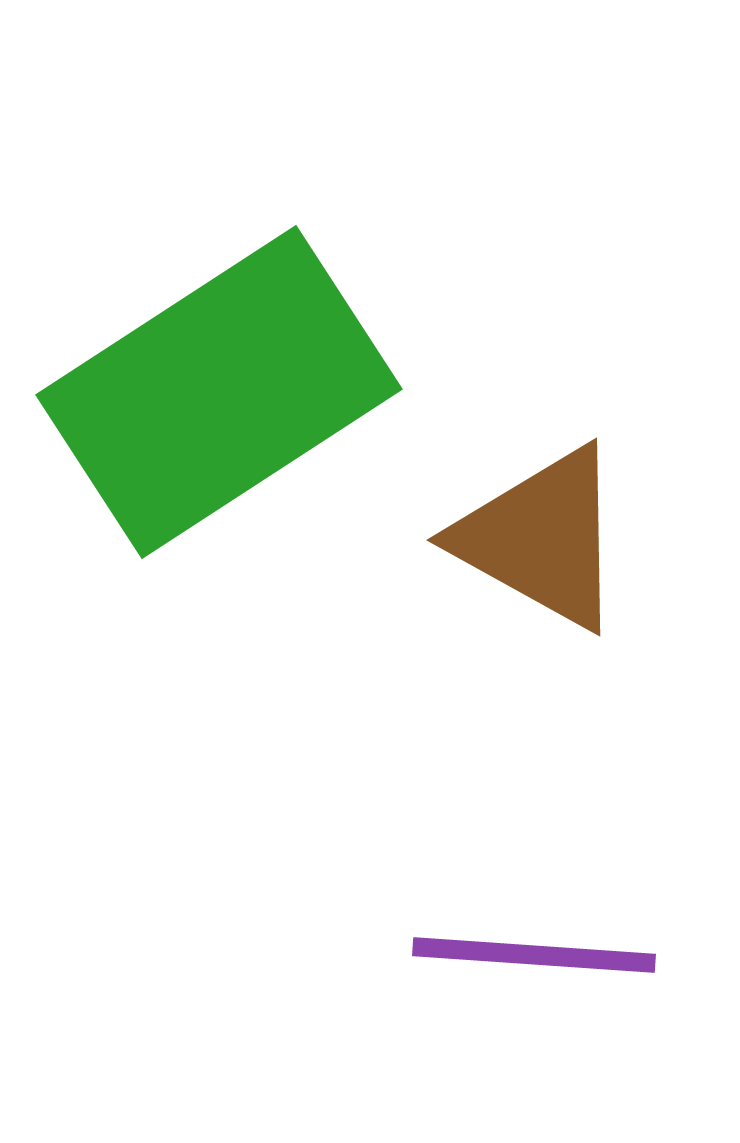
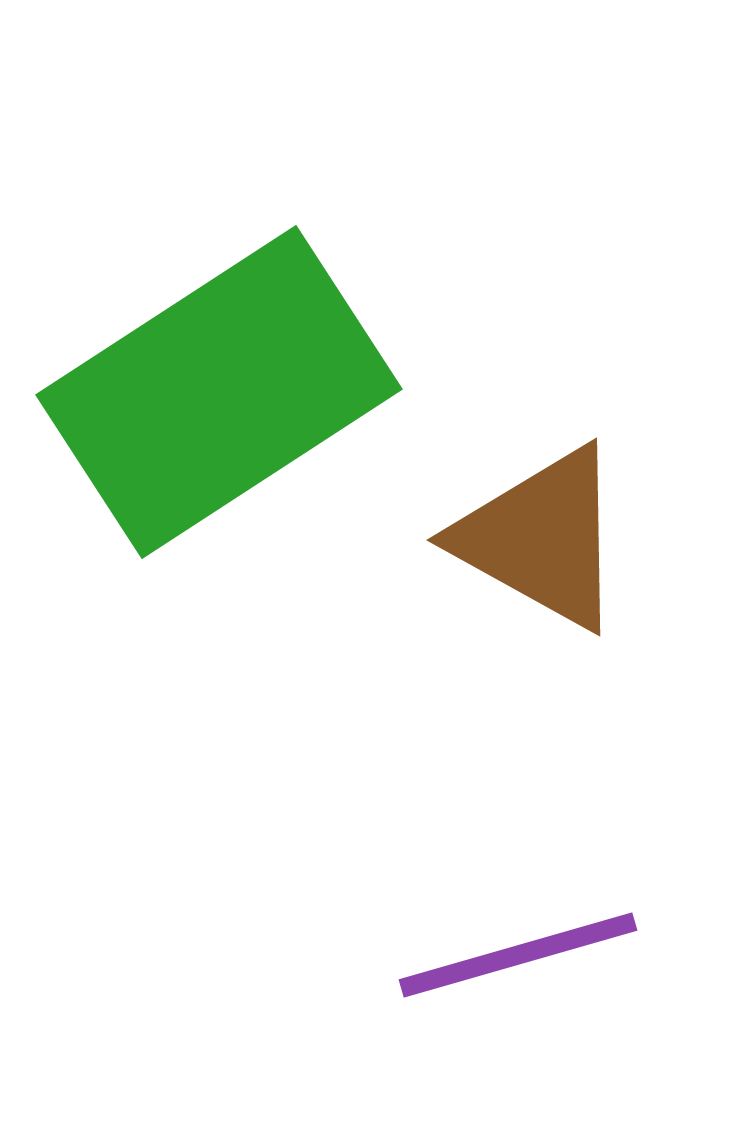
purple line: moved 16 px left; rotated 20 degrees counterclockwise
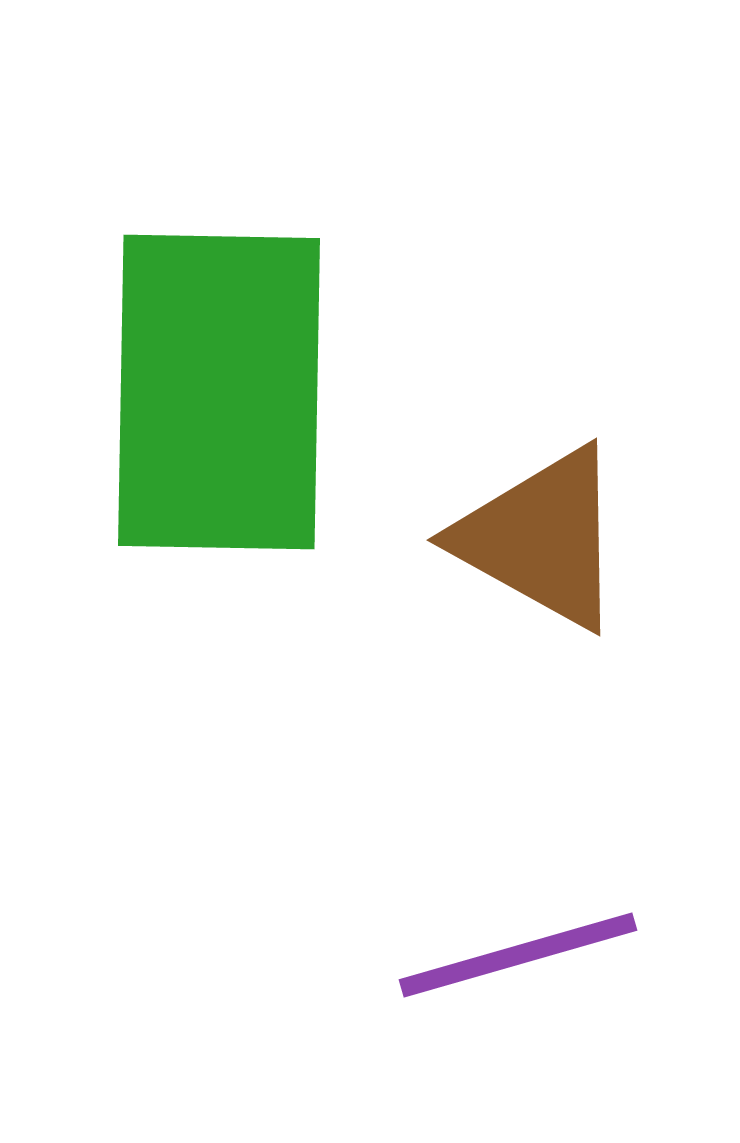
green rectangle: rotated 56 degrees counterclockwise
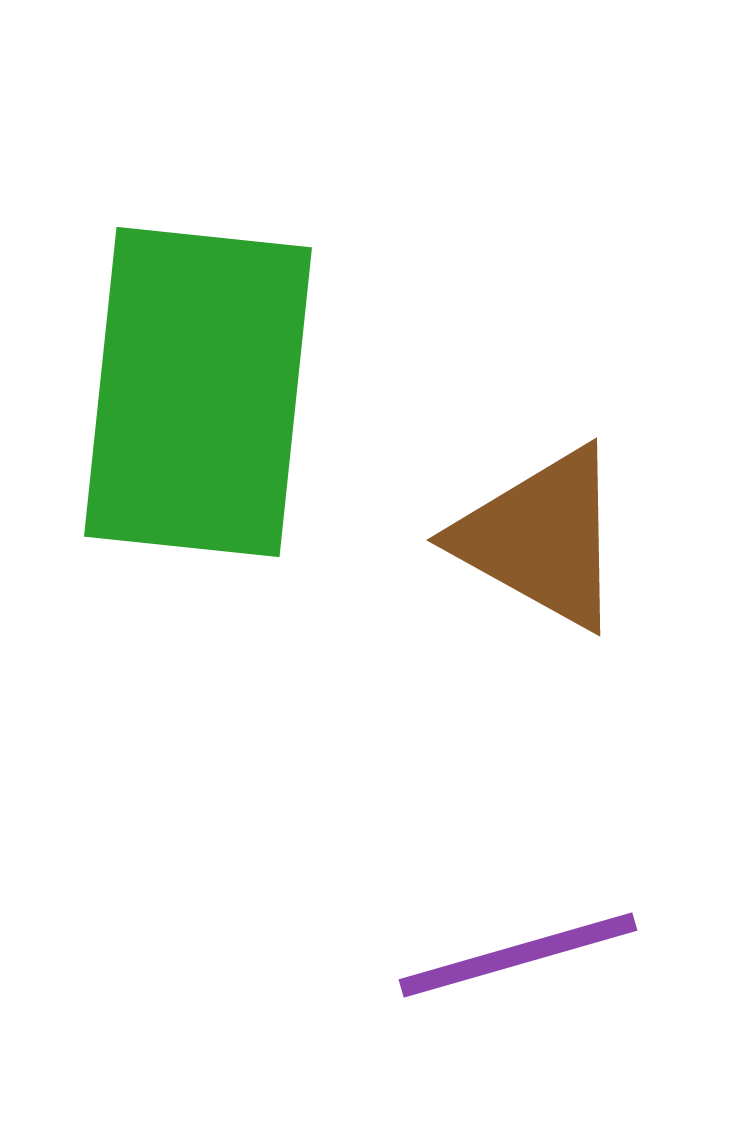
green rectangle: moved 21 px left; rotated 5 degrees clockwise
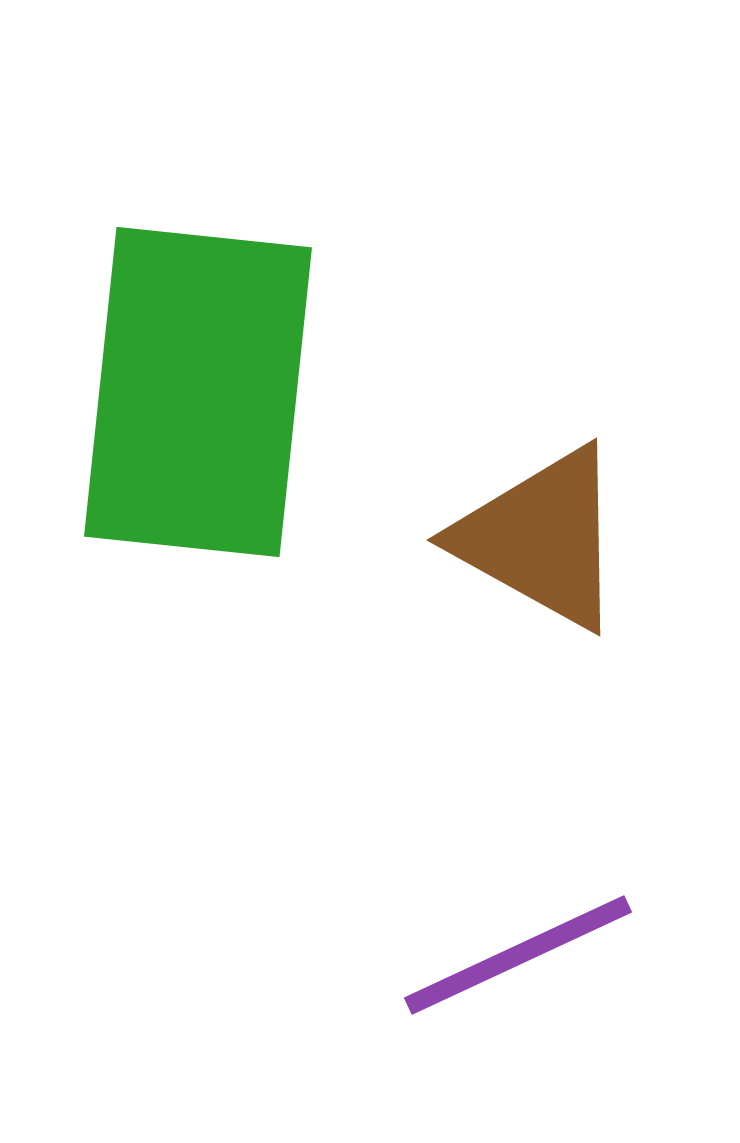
purple line: rotated 9 degrees counterclockwise
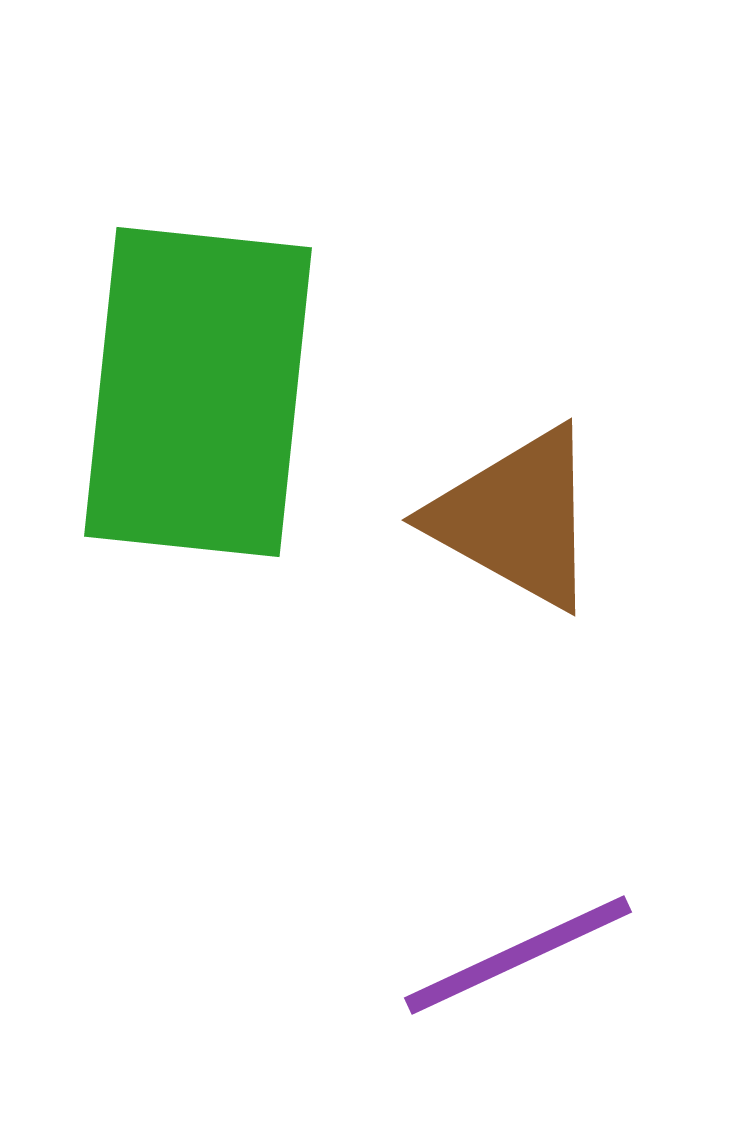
brown triangle: moved 25 px left, 20 px up
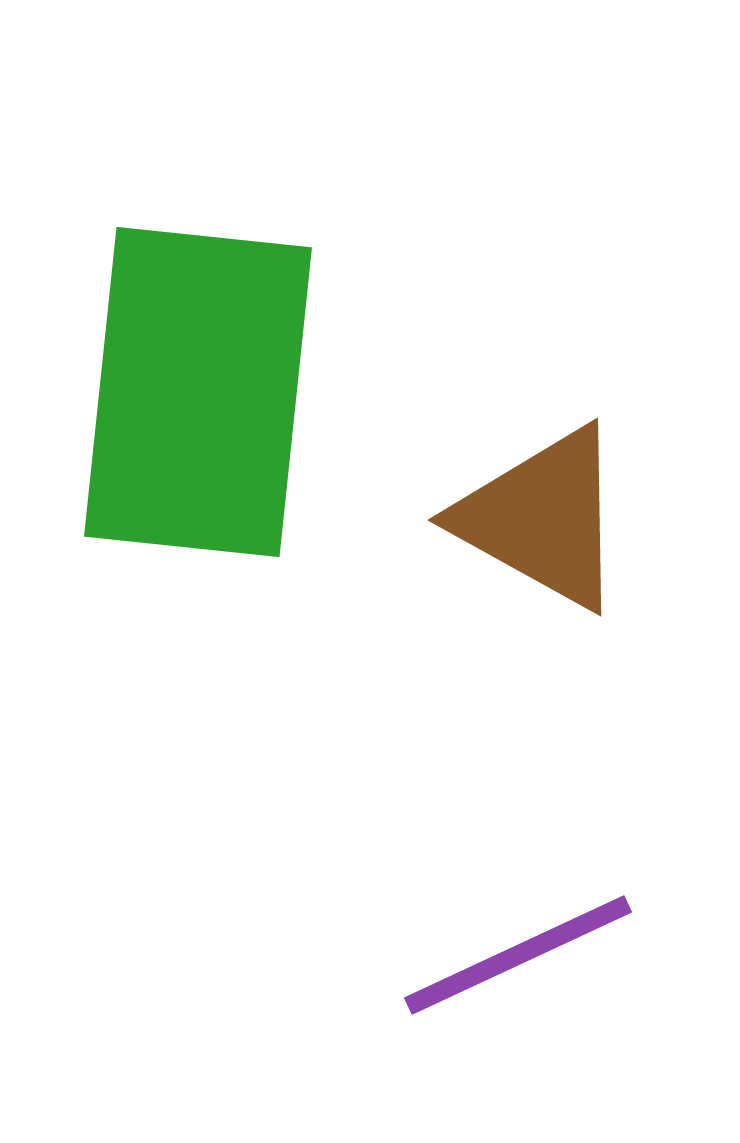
brown triangle: moved 26 px right
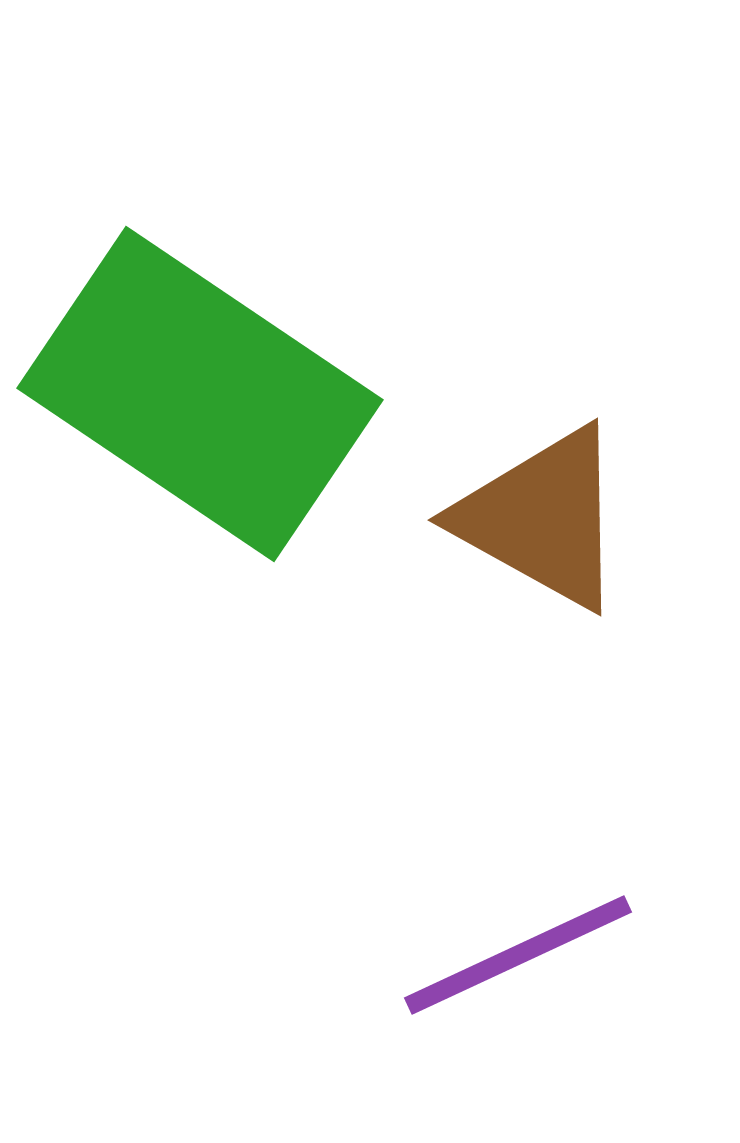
green rectangle: moved 2 px right, 2 px down; rotated 62 degrees counterclockwise
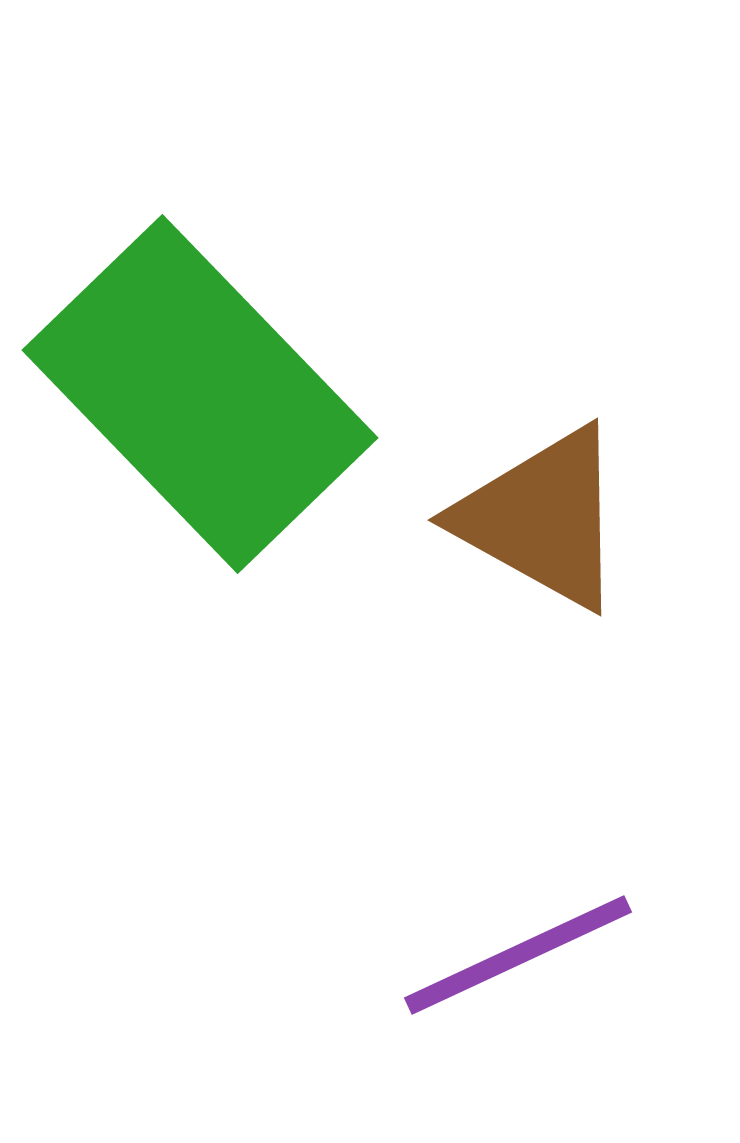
green rectangle: rotated 12 degrees clockwise
